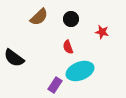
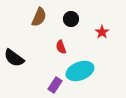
brown semicircle: rotated 24 degrees counterclockwise
red star: rotated 24 degrees clockwise
red semicircle: moved 7 px left
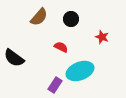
brown semicircle: rotated 18 degrees clockwise
red star: moved 5 px down; rotated 16 degrees counterclockwise
red semicircle: rotated 136 degrees clockwise
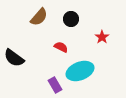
red star: rotated 16 degrees clockwise
purple rectangle: rotated 63 degrees counterclockwise
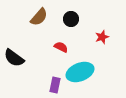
red star: rotated 16 degrees clockwise
cyan ellipse: moved 1 px down
purple rectangle: rotated 42 degrees clockwise
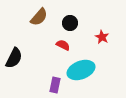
black circle: moved 1 px left, 4 px down
red star: rotated 24 degrees counterclockwise
red semicircle: moved 2 px right, 2 px up
black semicircle: rotated 100 degrees counterclockwise
cyan ellipse: moved 1 px right, 2 px up
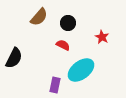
black circle: moved 2 px left
cyan ellipse: rotated 16 degrees counterclockwise
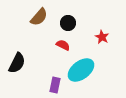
black semicircle: moved 3 px right, 5 px down
